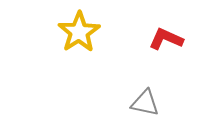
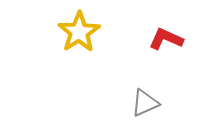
gray triangle: rotated 36 degrees counterclockwise
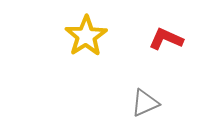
yellow star: moved 7 px right, 4 px down
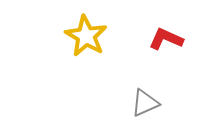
yellow star: rotated 9 degrees counterclockwise
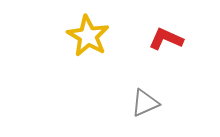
yellow star: moved 2 px right
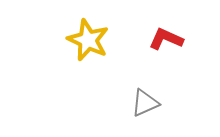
yellow star: moved 4 px down; rotated 6 degrees counterclockwise
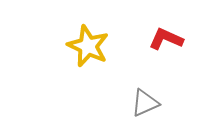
yellow star: moved 6 px down
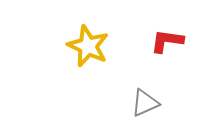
red L-shape: moved 1 px right, 2 px down; rotated 16 degrees counterclockwise
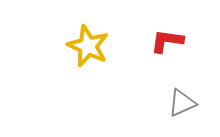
gray triangle: moved 37 px right
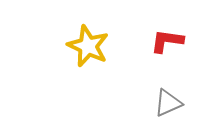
gray triangle: moved 14 px left
